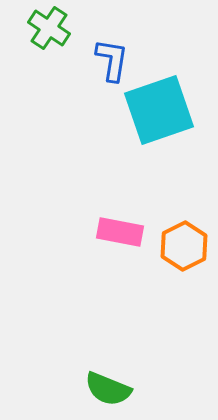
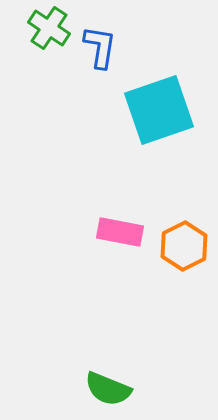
blue L-shape: moved 12 px left, 13 px up
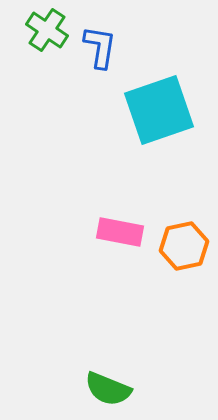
green cross: moved 2 px left, 2 px down
orange hexagon: rotated 15 degrees clockwise
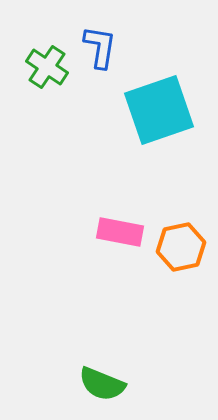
green cross: moved 37 px down
orange hexagon: moved 3 px left, 1 px down
green semicircle: moved 6 px left, 5 px up
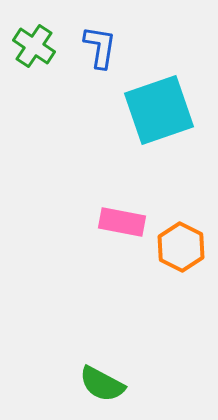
green cross: moved 13 px left, 21 px up
pink rectangle: moved 2 px right, 10 px up
orange hexagon: rotated 21 degrees counterclockwise
green semicircle: rotated 6 degrees clockwise
